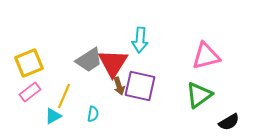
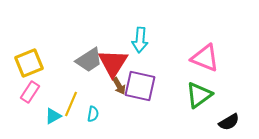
pink triangle: moved 1 px left, 2 px down; rotated 36 degrees clockwise
brown arrow: rotated 12 degrees counterclockwise
pink rectangle: rotated 20 degrees counterclockwise
yellow line: moved 7 px right, 8 px down
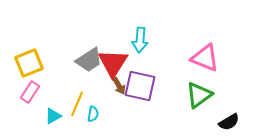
yellow line: moved 6 px right
